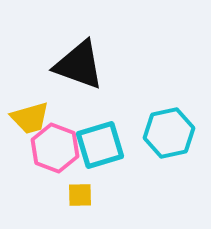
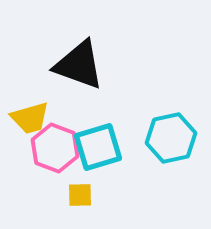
cyan hexagon: moved 2 px right, 5 px down
cyan square: moved 2 px left, 2 px down
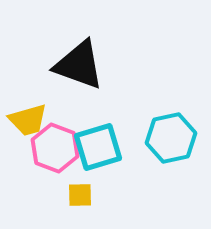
yellow trapezoid: moved 2 px left, 2 px down
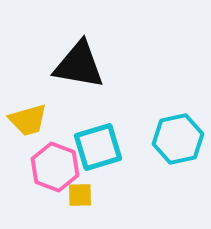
black triangle: rotated 10 degrees counterclockwise
cyan hexagon: moved 7 px right, 1 px down
pink hexagon: moved 19 px down
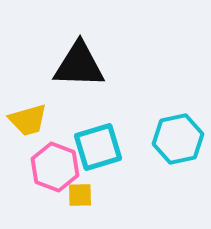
black triangle: rotated 8 degrees counterclockwise
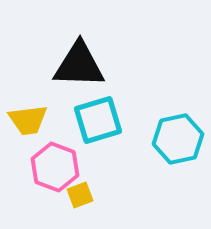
yellow trapezoid: rotated 9 degrees clockwise
cyan square: moved 27 px up
yellow square: rotated 20 degrees counterclockwise
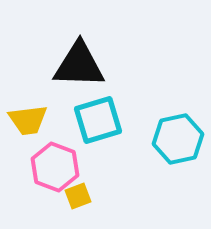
yellow square: moved 2 px left, 1 px down
